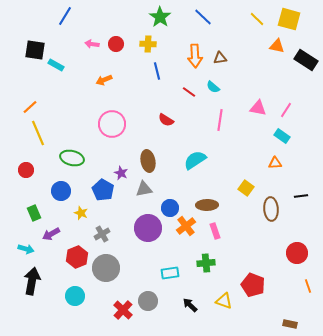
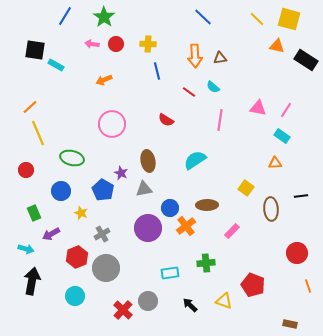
green star at (160, 17): moved 56 px left
pink rectangle at (215, 231): moved 17 px right; rotated 63 degrees clockwise
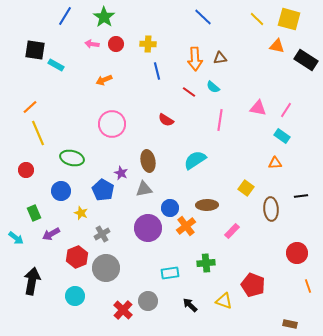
orange arrow at (195, 56): moved 3 px down
cyan arrow at (26, 249): moved 10 px left, 11 px up; rotated 21 degrees clockwise
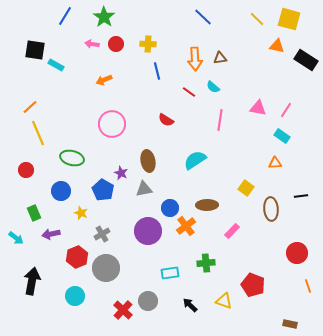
purple circle at (148, 228): moved 3 px down
purple arrow at (51, 234): rotated 18 degrees clockwise
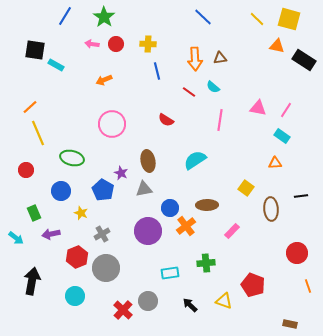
black rectangle at (306, 60): moved 2 px left
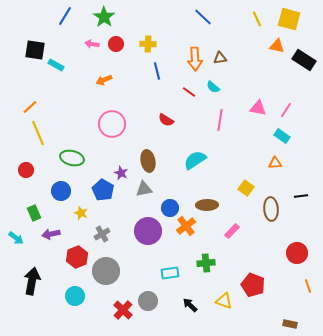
yellow line at (257, 19): rotated 21 degrees clockwise
gray circle at (106, 268): moved 3 px down
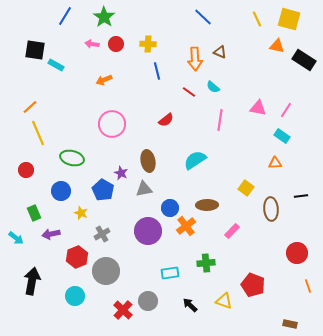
brown triangle at (220, 58): moved 6 px up; rotated 32 degrees clockwise
red semicircle at (166, 120): rotated 70 degrees counterclockwise
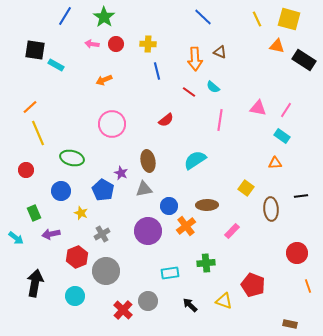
blue circle at (170, 208): moved 1 px left, 2 px up
black arrow at (32, 281): moved 3 px right, 2 px down
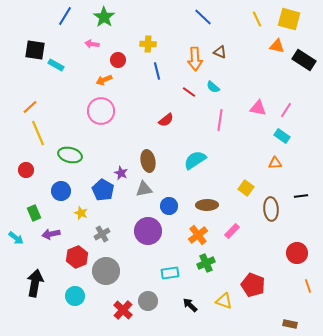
red circle at (116, 44): moved 2 px right, 16 px down
pink circle at (112, 124): moved 11 px left, 13 px up
green ellipse at (72, 158): moved 2 px left, 3 px up
orange cross at (186, 226): moved 12 px right, 9 px down
green cross at (206, 263): rotated 18 degrees counterclockwise
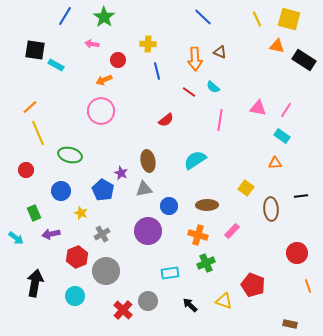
orange cross at (198, 235): rotated 36 degrees counterclockwise
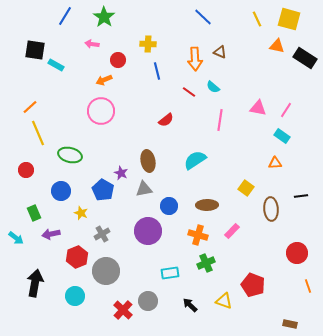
black rectangle at (304, 60): moved 1 px right, 2 px up
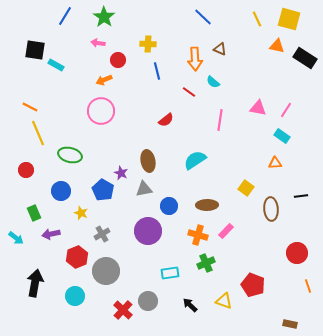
pink arrow at (92, 44): moved 6 px right, 1 px up
brown triangle at (220, 52): moved 3 px up
cyan semicircle at (213, 87): moved 5 px up
orange line at (30, 107): rotated 70 degrees clockwise
pink rectangle at (232, 231): moved 6 px left
